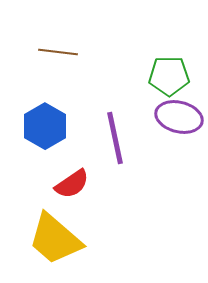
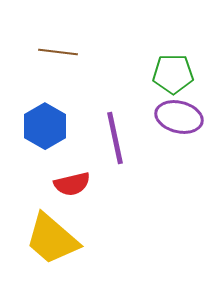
green pentagon: moved 4 px right, 2 px up
red semicircle: rotated 21 degrees clockwise
yellow trapezoid: moved 3 px left
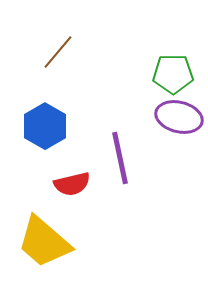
brown line: rotated 57 degrees counterclockwise
purple line: moved 5 px right, 20 px down
yellow trapezoid: moved 8 px left, 3 px down
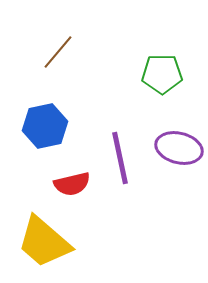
green pentagon: moved 11 px left
purple ellipse: moved 31 px down
blue hexagon: rotated 18 degrees clockwise
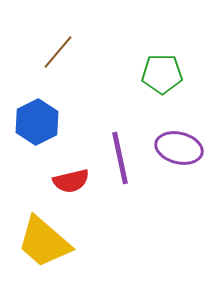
blue hexagon: moved 8 px left, 4 px up; rotated 15 degrees counterclockwise
red semicircle: moved 1 px left, 3 px up
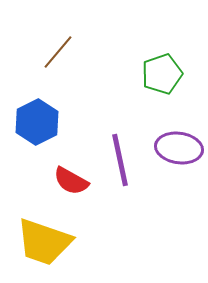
green pentagon: rotated 18 degrees counterclockwise
purple ellipse: rotated 6 degrees counterclockwise
purple line: moved 2 px down
red semicircle: rotated 42 degrees clockwise
yellow trapezoid: rotated 22 degrees counterclockwise
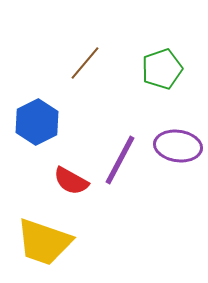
brown line: moved 27 px right, 11 px down
green pentagon: moved 5 px up
purple ellipse: moved 1 px left, 2 px up
purple line: rotated 40 degrees clockwise
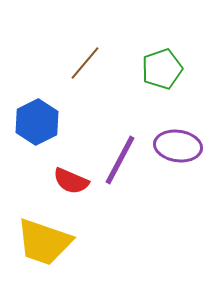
red semicircle: rotated 6 degrees counterclockwise
